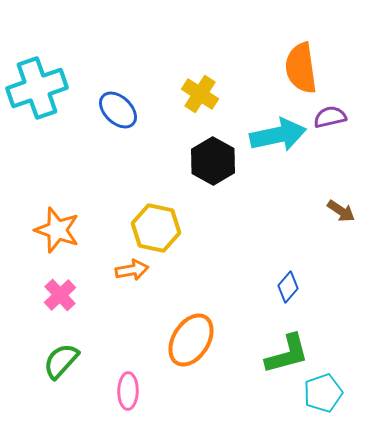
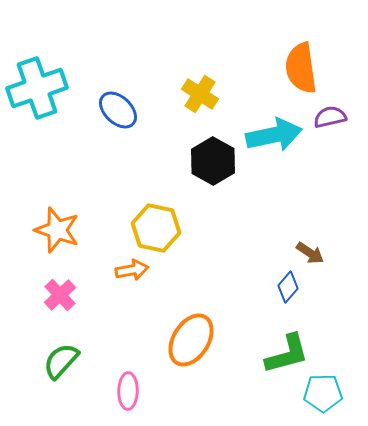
cyan arrow: moved 4 px left
brown arrow: moved 31 px left, 42 px down
cyan pentagon: rotated 18 degrees clockwise
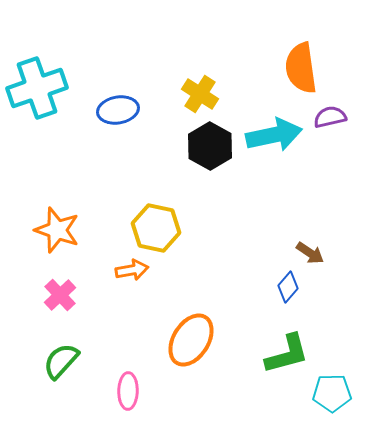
blue ellipse: rotated 54 degrees counterclockwise
black hexagon: moved 3 px left, 15 px up
cyan pentagon: moved 9 px right
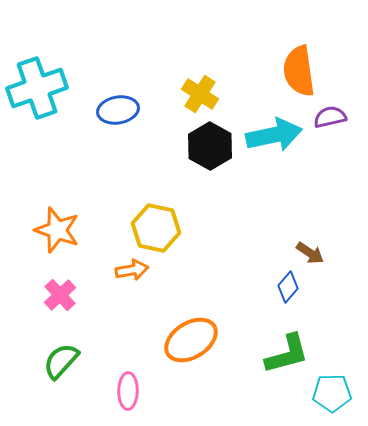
orange semicircle: moved 2 px left, 3 px down
orange ellipse: rotated 26 degrees clockwise
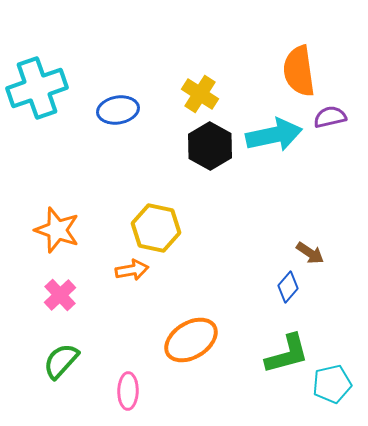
cyan pentagon: moved 9 px up; rotated 12 degrees counterclockwise
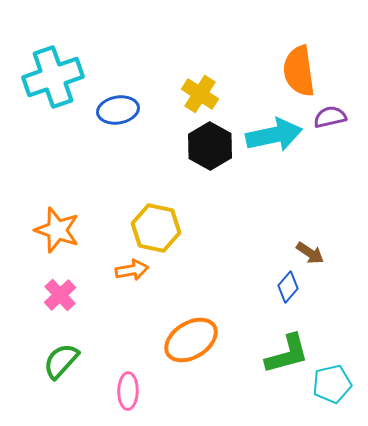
cyan cross: moved 16 px right, 11 px up
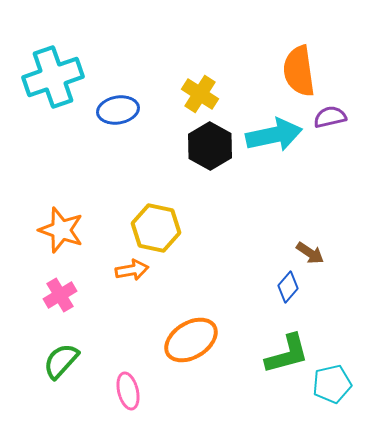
orange star: moved 4 px right
pink cross: rotated 12 degrees clockwise
pink ellipse: rotated 15 degrees counterclockwise
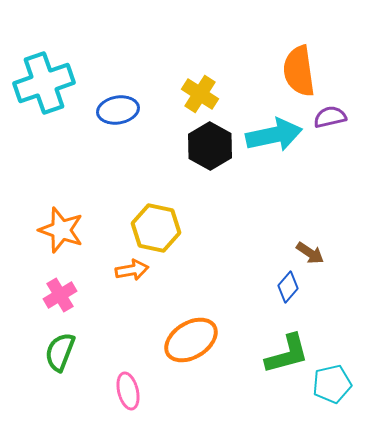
cyan cross: moved 9 px left, 6 px down
green semicircle: moved 1 px left, 9 px up; rotated 21 degrees counterclockwise
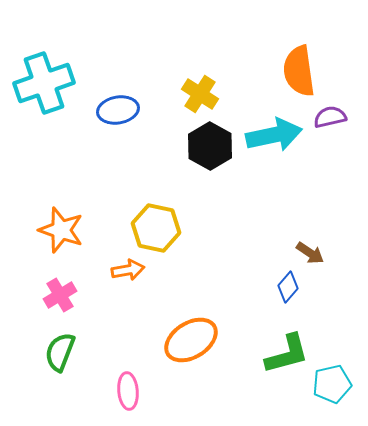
orange arrow: moved 4 px left
pink ellipse: rotated 9 degrees clockwise
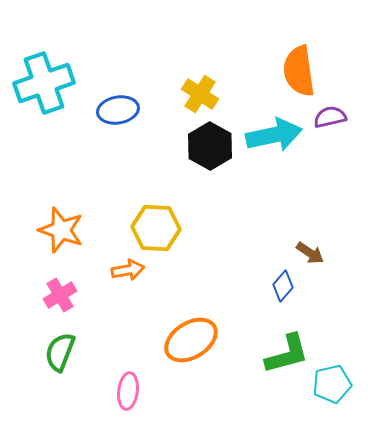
yellow hexagon: rotated 9 degrees counterclockwise
blue diamond: moved 5 px left, 1 px up
pink ellipse: rotated 12 degrees clockwise
